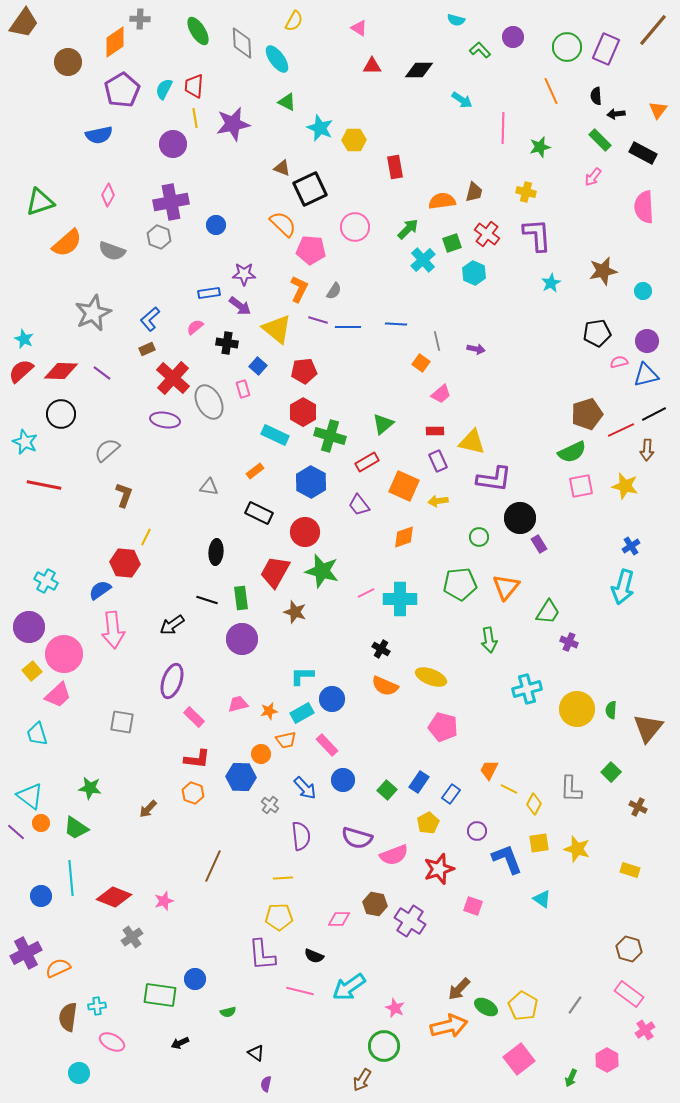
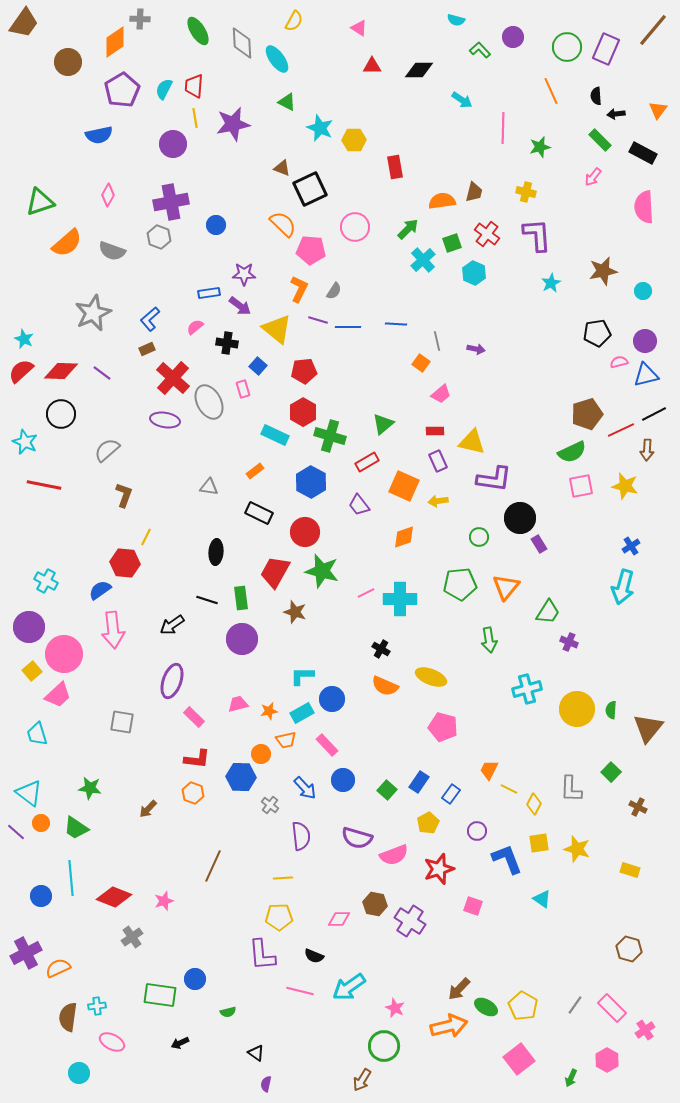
purple circle at (647, 341): moved 2 px left
cyan triangle at (30, 796): moved 1 px left, 3 px up
pink rectangle at (629, 994): moved 17 px left, 14 px down; rotated 8 degrees clockwise
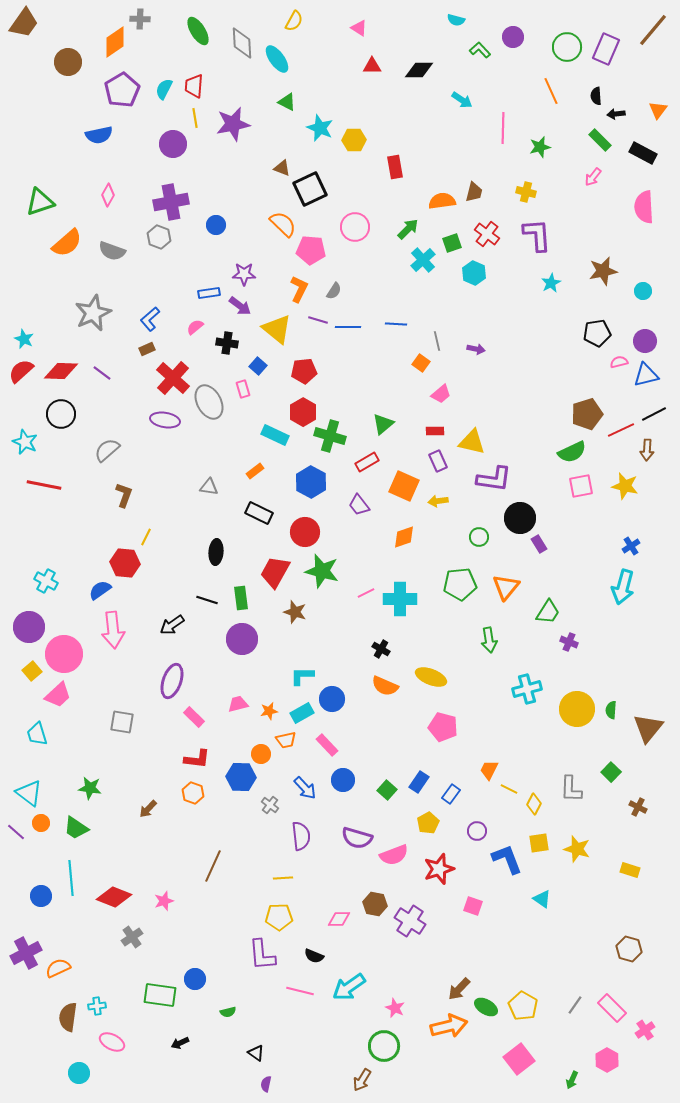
green arrow at (571, 1078): moved 1 px right, 2 px down
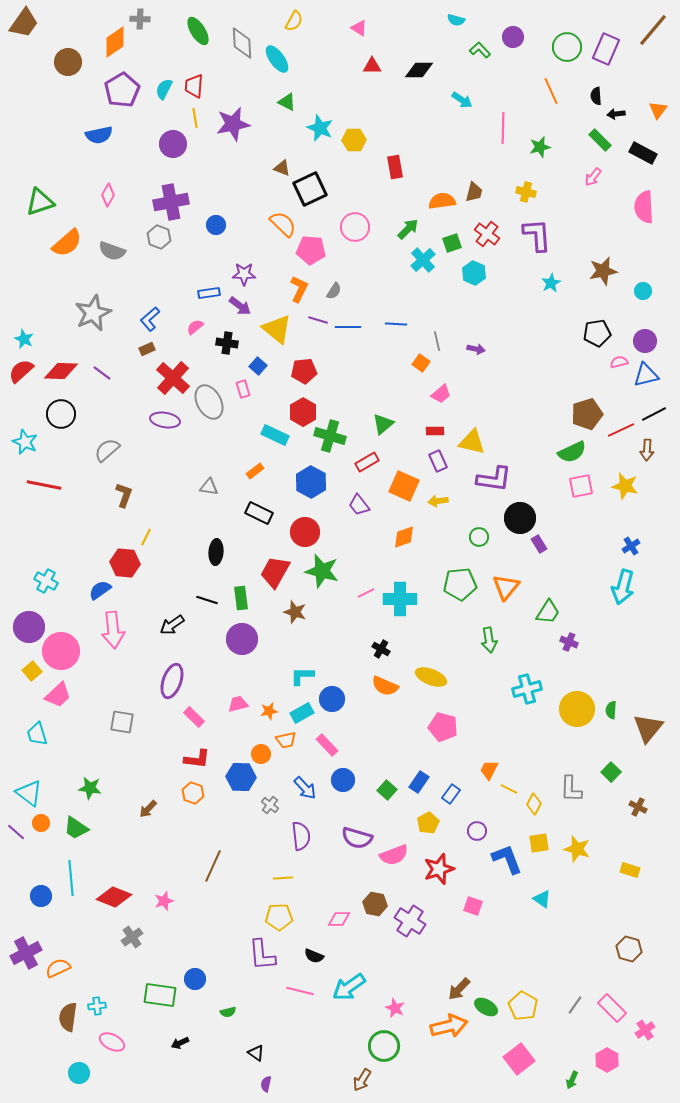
pink circle at (64, 654): moved 3 px left, 3 px up
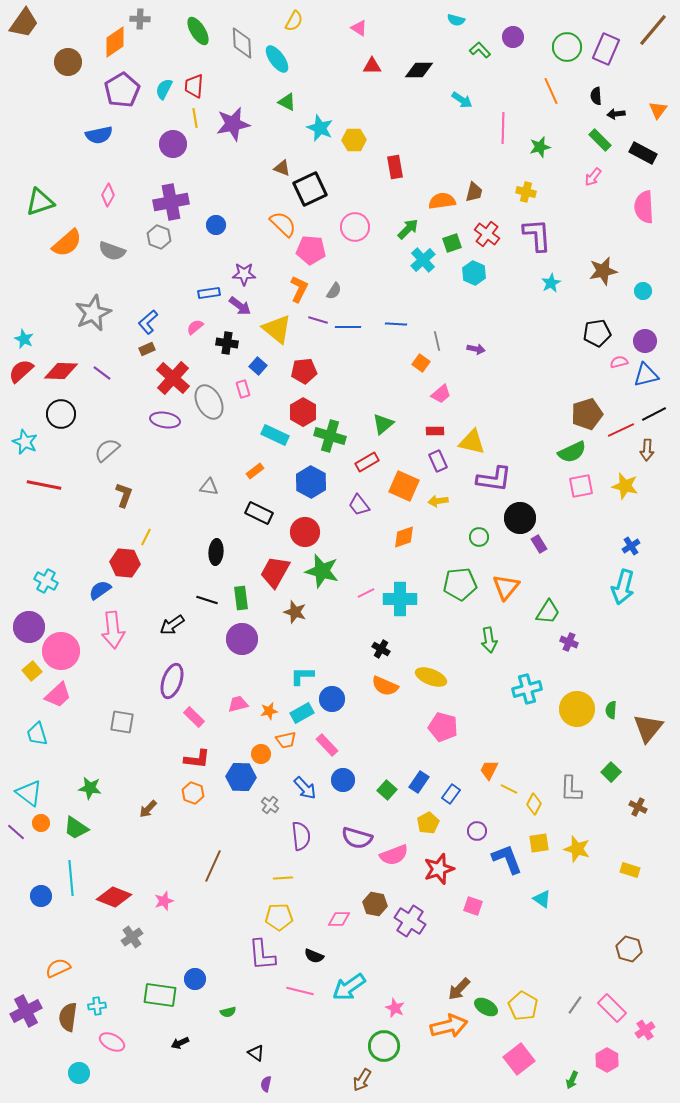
blue L-shape at (150, 319): moved 2 px left, 3 px down
purple cross at (26, 953): moved 58 px down
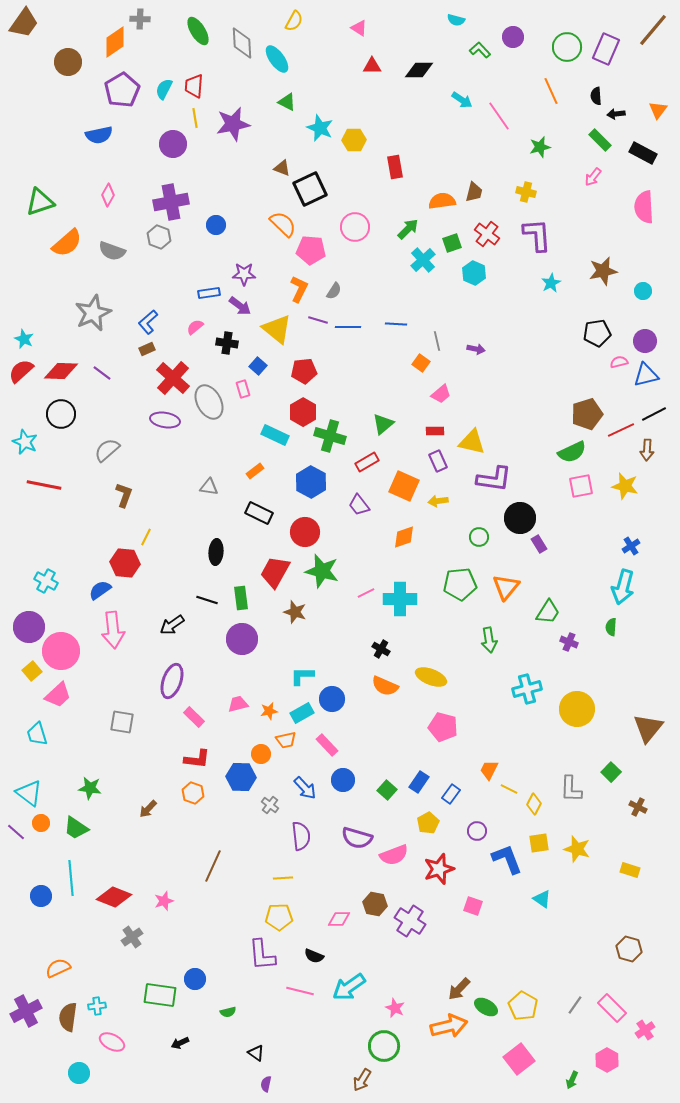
pink line at (503, 128): moved 4 px left, 12 px up; rotated 36 degrees counterclockwise
green semicircle at (611, 710): moved 83 px up
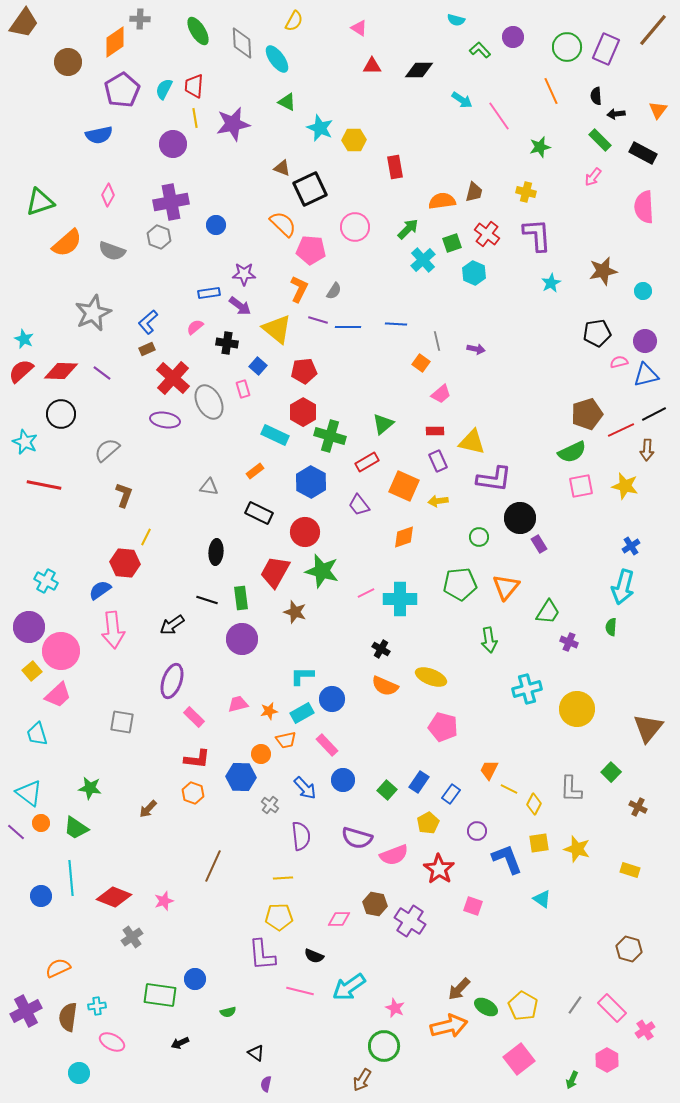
red star at (439, 869): rotated 20 degrees counterclockwise
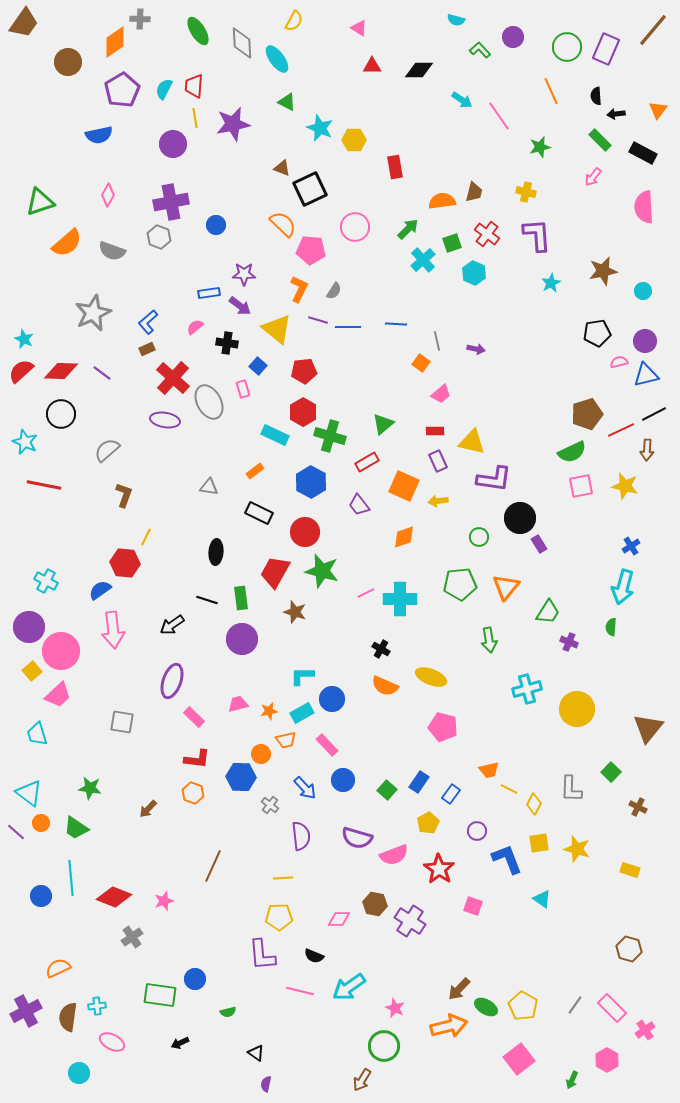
orange trapezoid at (489, 770): rotated 130 degrees counterclockwise
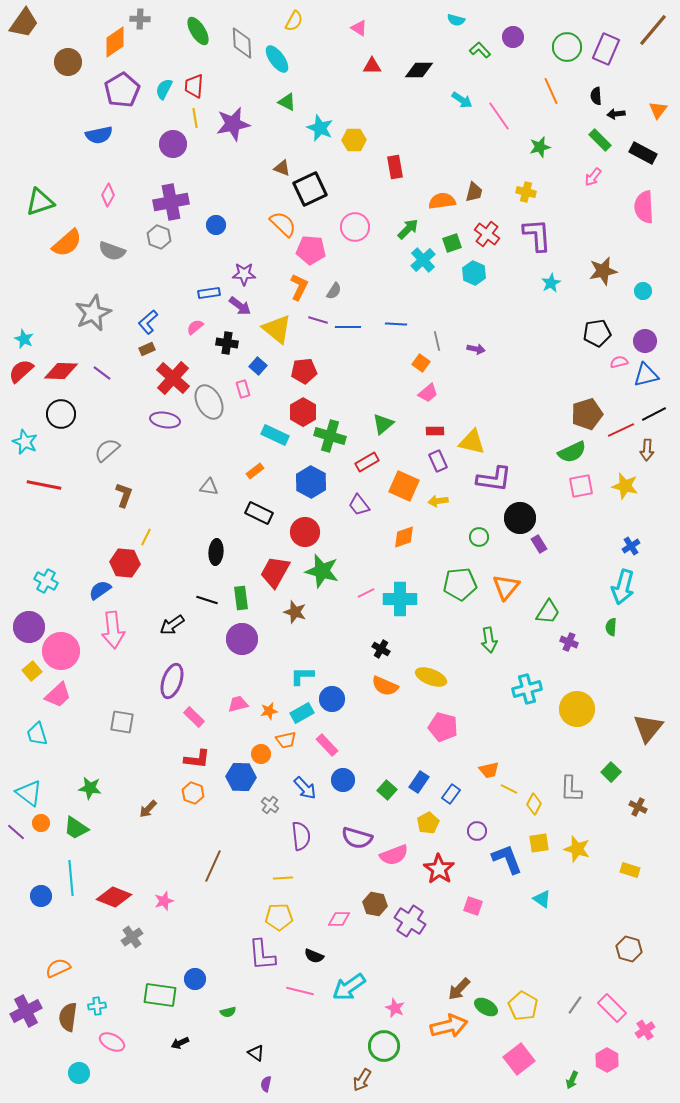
orange L-shape at (299, 289): moved 2 px up
pink trapezoid at (441, 394): moved 13 px left, 1 px up
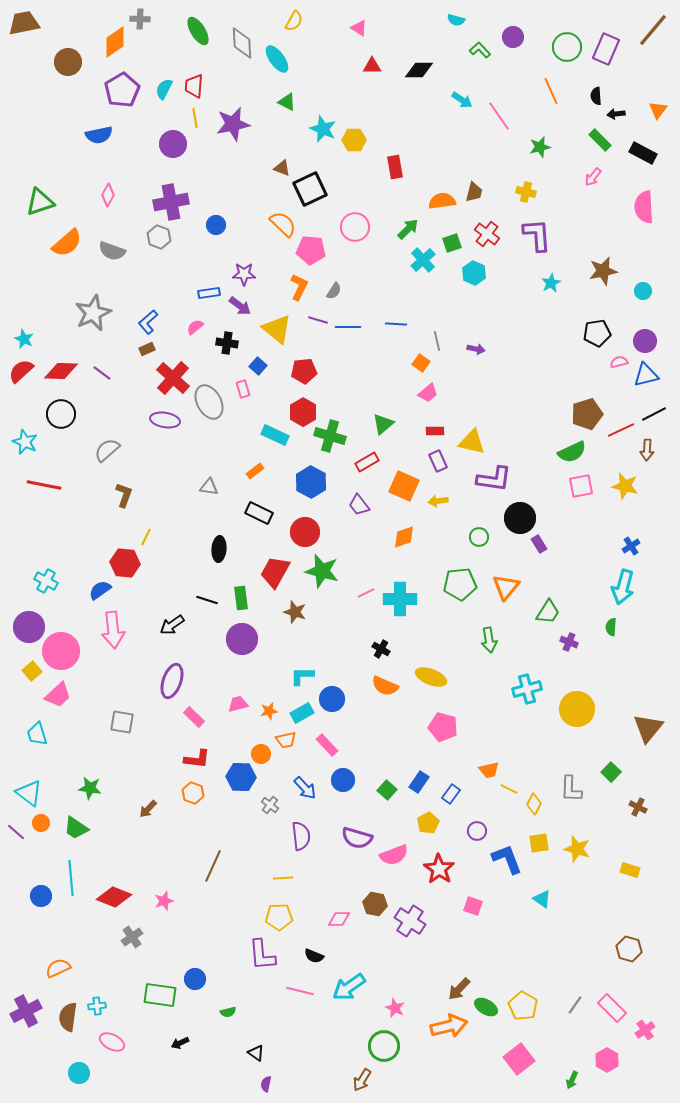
brown trapezoid at (24, 23): rotated 136 degrees counterclockwise
cyan star at (320, 128): moved 3 px right, 1 px down
black ellipse at (216, 552): moved 3 px right, 3 px up
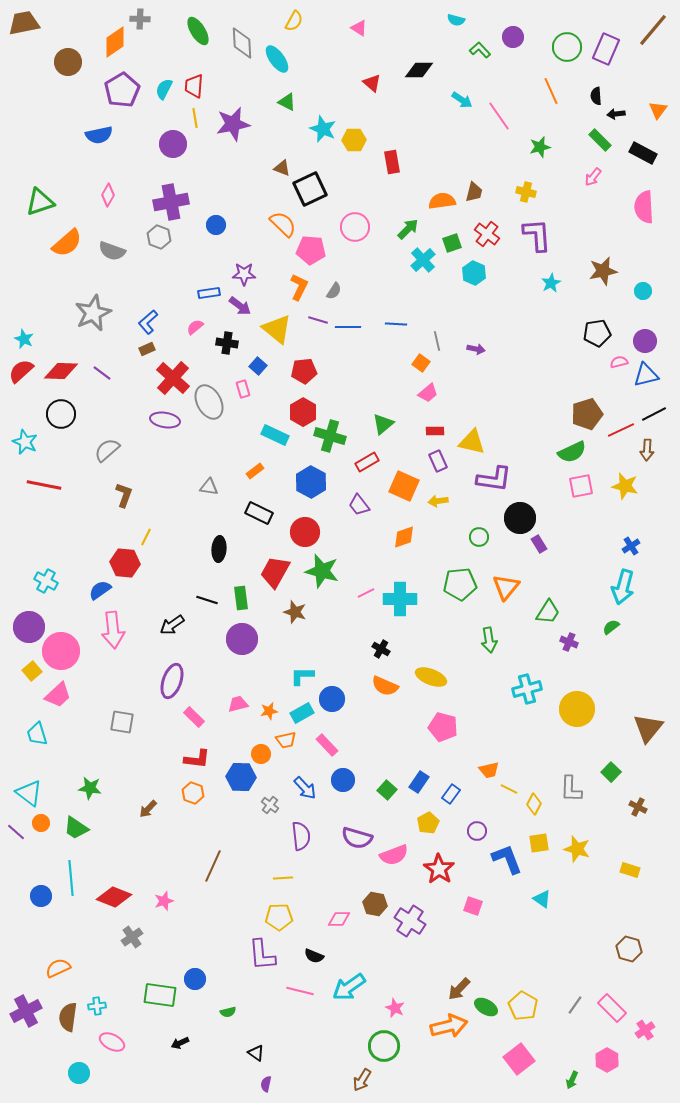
red triangle at (372, 66): moved 17 px down; rotated 42 degrees clockwise
red rectangle at (395, 167): moved 3 px left, 5 px up
green semicircle at (611, 627): rotated 48 degrees clockwise
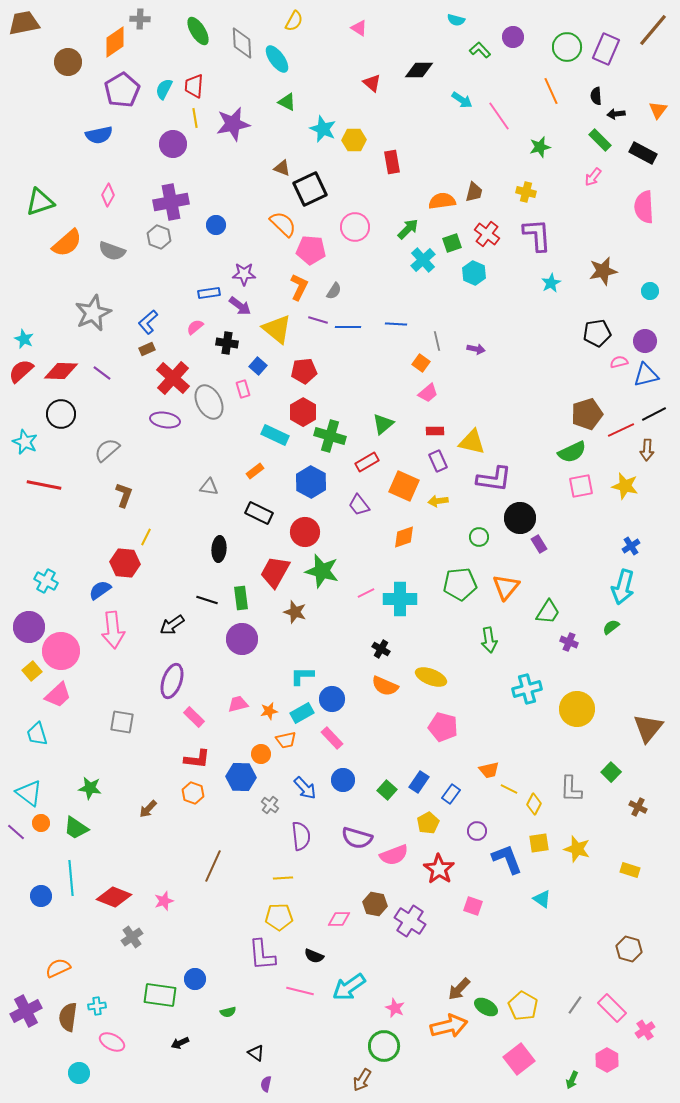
cyan circle at (643, 291): moved 7 px right
pink rectangle at (327, 745): moved 5 px right, 7 px up
